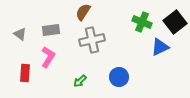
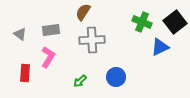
gray cross: rotated 10 degrees clockwise
blue circle: moved 3 px left
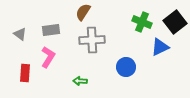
blue circle: moved 10 px right, 10 px up
green arrow: rotated 48 degrees clockwise
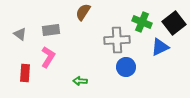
black square: moved 1 px left, 1 px down
gray cross: moved 25 px right
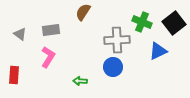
blue triangle: moved 2 px left, 4 px down
blue circle: moved 13 px left
red rectangle: moved 11 px left, 2 px down
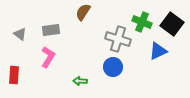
black square: moved 2 px left, 1 px down; rotated 15 degrees counterclockwise
gray cross: moved 1 px right, 1 px up; rotated 20 degrees clockwise
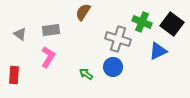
green arrow: moved 6 px right, 7 px up; rotated 32 degrees clockwise
